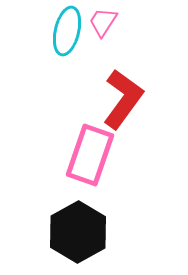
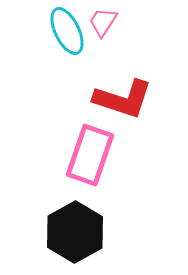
cyan ellipse: rotated 39 degrees counterclockwise
red L-shape: rotated 72 degrees clockwise
black hexagon: moved 3 px left
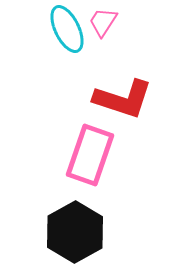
cyan ellipse: moved 2 px up
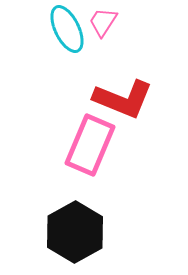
red L-shape: rotated 4 degrees clockwise
pink rectangle: moved 10 px up; rotated 4 degrees clockwise
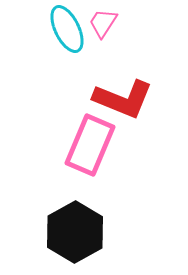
pink trapezoid: moved 1 px down
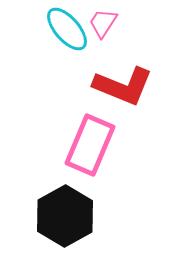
cyan ellipse: rotated 15 degrees counterclockwise
red L-shape: moved 13 px up
black hexagon: moved 10 px left, 16 px up
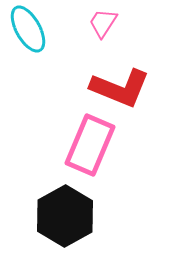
cyan ellipse: moved 39 px left; rotated 12 degrees clockwise
red L-shape: moved 3 px left, 2 px down
